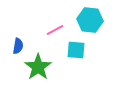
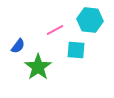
blue semicircle: rotated 28 degrees clockwise
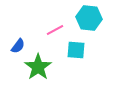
cyan hexagon: moved 1 px left, 2 px up
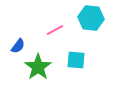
cyan hexagon: moved 2 px right
cyan square: moved 10 px down
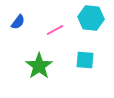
blue semicircle: moved 24 px up
cyan square: moved 9 px right
green star: moved 1 px right, 1 px up
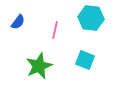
pink line: rotated 48 degrees counterclockwise
cyan square: rotated 18 degrees clockwise
green star: rotated 12 degrees clockwise
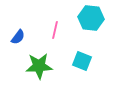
blue semicircle: moved 15 px down
cyan square: moved 3 px left, 1 px down
green star: rotated 20 degrees clockwise
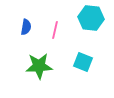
blue semicircle: moved 8 px right, 10 px up; rotated 28 degrees counterclockwise
cyan square: moved 1 px right, 1 px down
